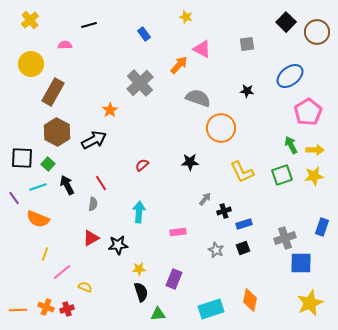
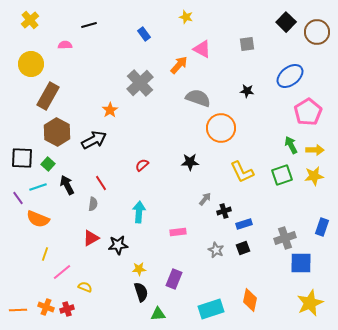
brown rectangle at (53, 92): moved 5 px left, 4 px down
purple line at (14, 198): moved 4 px right
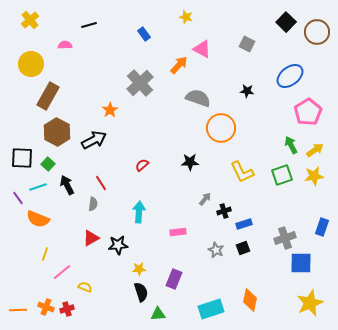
gray square at (247, 44): rotated 35 degrees clockwise
yellow arrow at (315, 150): rotated 36 degrees counterclockwise
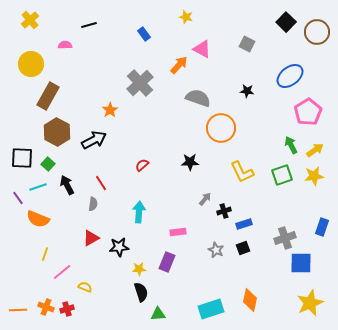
black star at (118, 245): moved 1 px right, 2 px down
purple rectangle at (174, 279): moved 7 px left, 17 px up
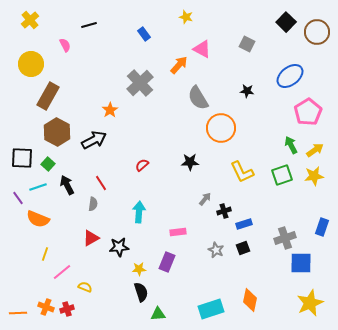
pink semicircle at (65, 45): rotated 64 degrees clockwise
gray semicircle at (198, 98): rotated 140 degrees counterclockwise
orange line at (18, 310): moved 3 px down
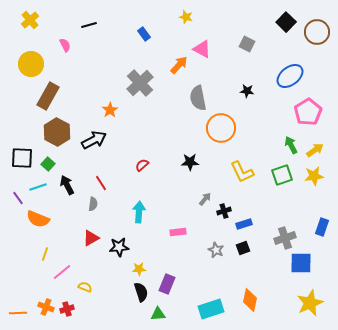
gray semicircle at (198, 98): rotated 20 degrees clockwise
purple rectangle at (167, 262): moved 22 px down
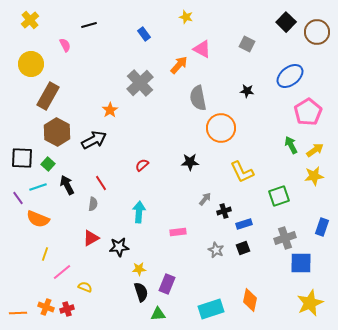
green square at (282, 175): moved 3 px left, 21 px down
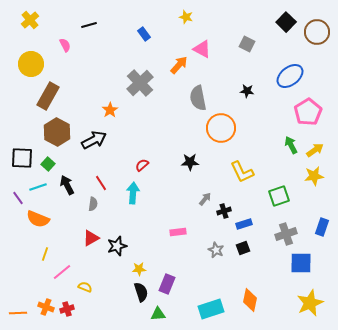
cyan arrow at (139, 212): moved 6 px left, 19 px up
gray cross at (285, 238): moved 1 px right, 4 px up
black star at (119, 247): moved 2 px left, 1 px up; rotated 12 degrees counterclockwise
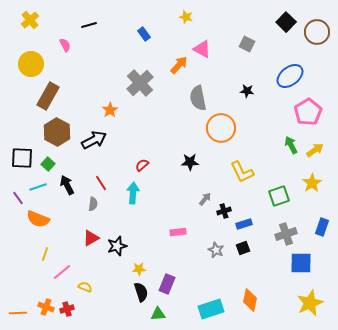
yellow star at (314, 176): moved 2 px left, 7 px down; rotated 24 degrees counterclockwise
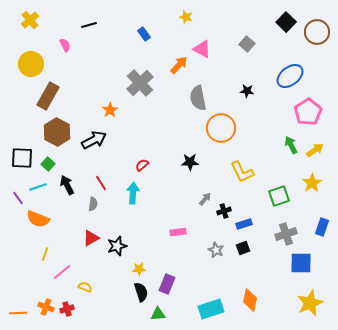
gray square at (247, 44): rotated 14 degrees clockwise
